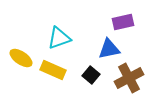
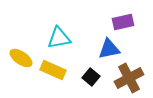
cyan triangle: rotated 10 degrees clockwise
black square: moved 2 px down
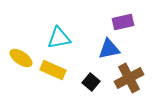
black square: moved 5 px down
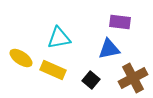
purple rectangle: moved 3 px left; rotated 20 degrees clockwise
brown cross: moved 4 px right
black square: moved 2 px up
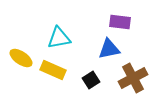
black square: rotated 18 degrees clockwise
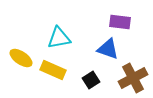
blue triangle: moved 1 px left; rotated 30 degrees clockwise
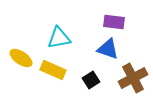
purple rectangle: moved 6 px left
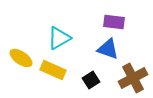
cyan triangle: rotated 20 degrees counterclockwise
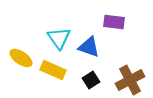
cyan triangle: rotated 35 degrees counterclockwise
blue triangle: moved 19 px left, 2 px up
brown cross: moved 3 px left, 2 px down
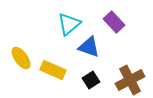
purple rectangle: rotated 40 degrees clockwise
cyan triangle: moved 10 px right, 14 px up; rotated 25 degrees clockwise
yellow ellipse: rotated 20 degrees clockwise
